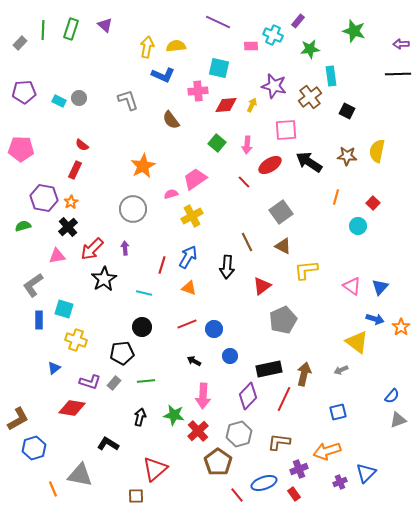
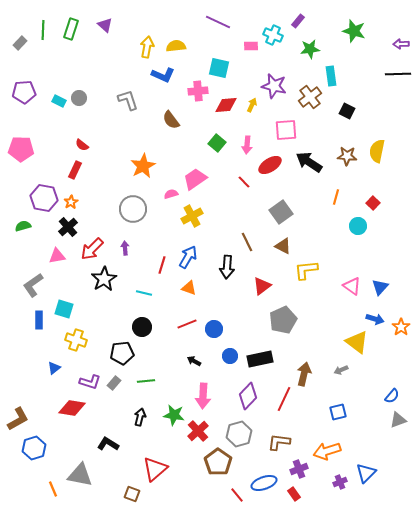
black rectangle at (269, 369): moved 9 px left, 10 px up
brown square at (136, 496): moved 4 px left, 2 px up; rotated 21 degrees clockwise
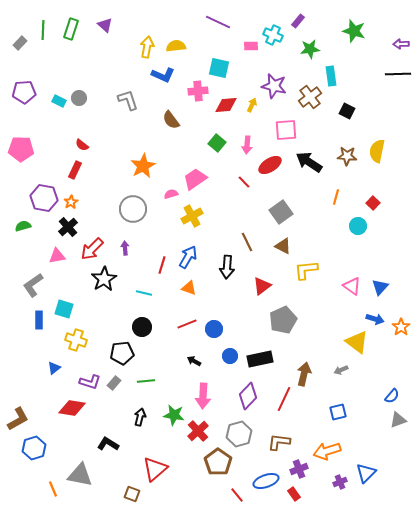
blue ellipse at (264, 483): moved 2 px right, 2 px up
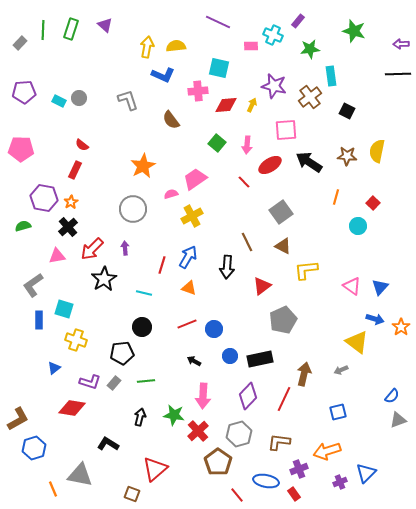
blue ellipse at (266, 481): rotated 30 degrees clockwise
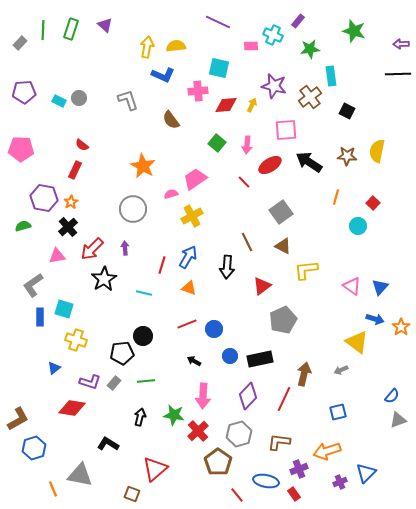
orange star at (143, 166): rotated 15 degrees counterclockwise
blue rectangle at (39, 320): moved 1 px right, 3 px up
black circle at (142, 327): moved 1 px right, 9 px down
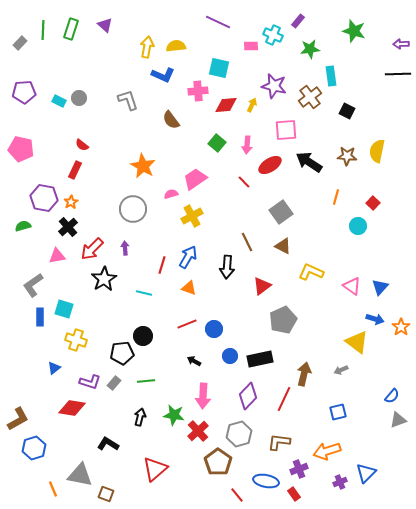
pink pentagon at (21, 149): rotated 10 degrees clockwise
yellow L-shape at (306, 270): moved 5 px right, 2 px down; rotated 30 degrees clockwise
brown square at (132, 494): moved 26 px left
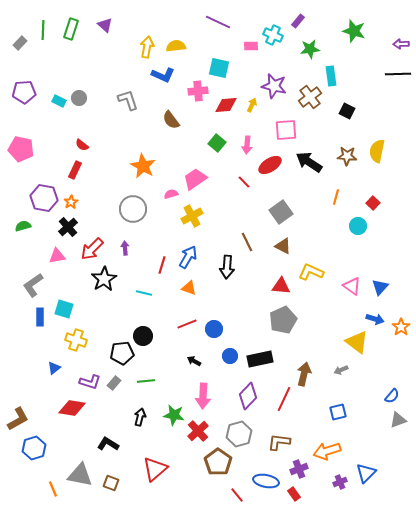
red triangle at (262, 286): moved 19 px right; rotated 42 degrees clockwise
brown square at (106, 494): moved 5 px right, 11 px up
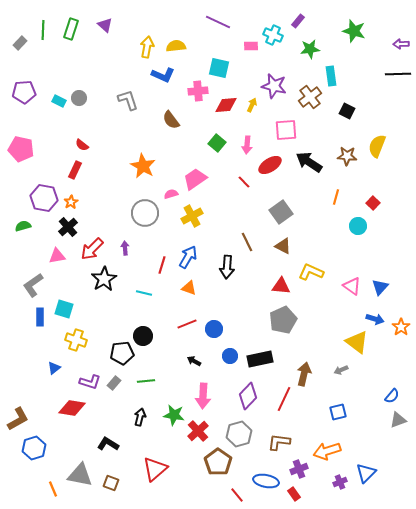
yellow semicircle at (377, 151): moved 5 px up; rotated 10 degrees clockwise
gray circle at (133, 209): moved 12 px right, 4 px down
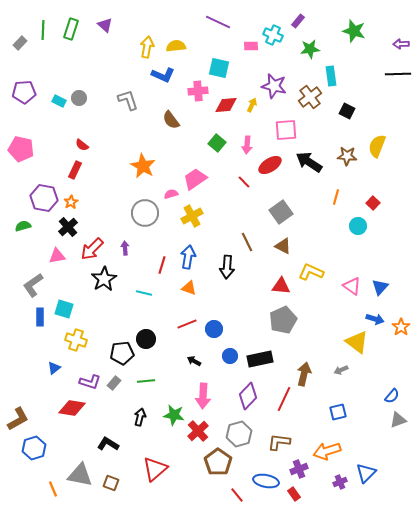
blue arrow at (188, 257): rotated 20 degrees counterclockwise
black circle at (143, 336): moved 3 px right, 3 px down
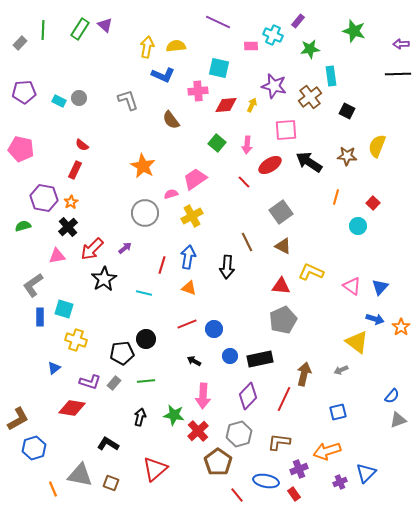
green rectangle at (71, 29): moved 9 px right; rotated 15 degrees clockwise
purple arrow at (125, 248): rotated 56 degrees clockwise
